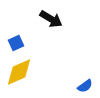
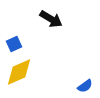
blue square: moved 2 px left, 1 px down
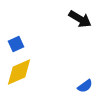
black arrow: moved 29 px right
blue square: moved 2 px right
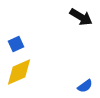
black arrow: moved 1 px right, 2 px up
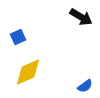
blue square: moved 2 px right, 7 px up
yellow diamond: moved 9 px right
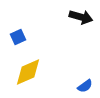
black arrow: rotated 15 degrees counterclockwise
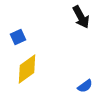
black arrow: rotated 45 degrees clockwise
yellow diamond: moved 1 px left, 3 px up; rotated 12 degrees counterclockwise
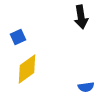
black arrow: rotated 20 degrees clockwise
blue semicircle: moved 1 px right, 1 px down; rotated 28 degrees clockwise
